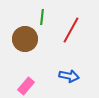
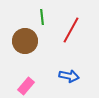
green line: rotated 14 degrees counterclockwise
brown circle: moved 2 px down
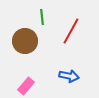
red line: moved 1 px down
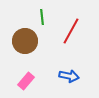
pink rectangle: moved 5 px up
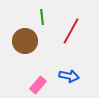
pink rectangle: moved 12 px right, 4 px down
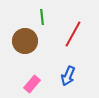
red line: moved 2 px right, 3 px down
blue arrow: moved 1 px left; rotated 102 degrees clockwise
pink rectangle: moved 6 px left, 1 px up
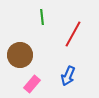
brown circle: moved 5 px left, 14 px down
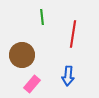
red line: rotated 20 degrees counterclockwise
brown circle: moved 2 px right
blue arrow: rotated 18 degrees counterclockwise
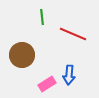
red line: rotated 76 degrees counterclockwise
blue arrow: moved 1 px right, 1 px up
pink rectangle: moved 15 px right; rotated 18 degrees clockwise
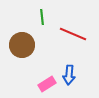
brown circle: moved 10 px up
